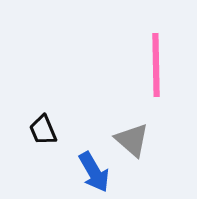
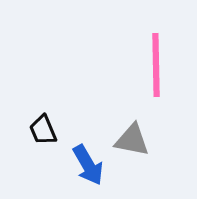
gray triangle: rotated 30 degrees counterclockwise
blue arrow: moved 6 px left, 7 px up
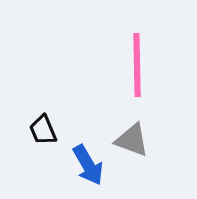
pink line: moved 19 px left
gray triangle: rotated 9 degrees clockwise
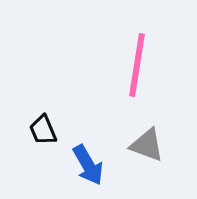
pink line: rotated 10 degrees clockwise
gray triangle: moved 15 px right, 5 px down
